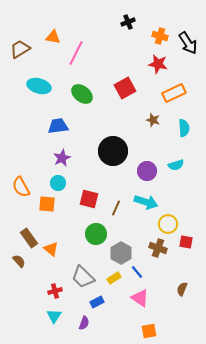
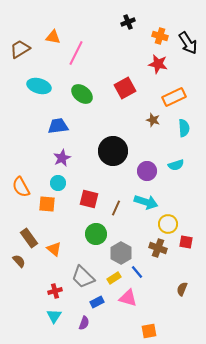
orange rectangle at (174, 93): moved 4 px down
orange triangle at (51, 249): moved 3 px right
pink triangle at (140, 298): moved 12 px left; rotated 18 degrees counterclockwise
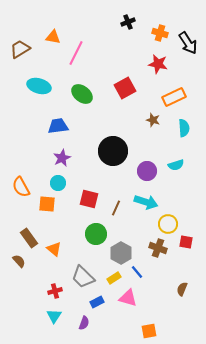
orange cross at (160, 36): moved 3 px up
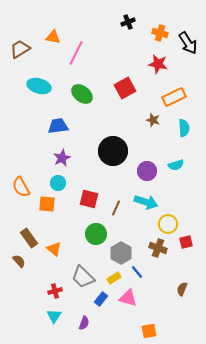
red square at (186, 242): rotated 24 degrees counterclockwise
blue rectangle at (97, 302): moved 4 px right, 3 px up; rotated 24 degrees counterclockwise
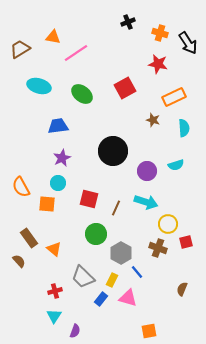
pink line at (76, 53): rotated 30 degrees clockwise
yellow rectangle at (114, 278): moved 2 px left, 2 px down; rotated 32 degrees counterclockwise
purple semicircle at (84, 323): moved 9 px left, 8 px down
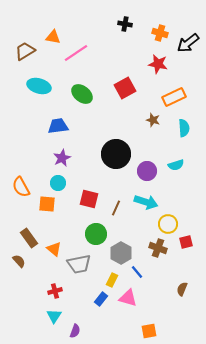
black cross at (128, 22): moved 3 px left, 2 px down; rotated 32 degrees clockwise
black arrow at (188, 43): rotated 85 degrees clockwise
brown trapezoid at (20, 49): moved 5 px right, 2 px down
black circle at (113, 151): moved 3 px right, 3 px down
gray trapezoid at (83, 277): moved 4 px left, 13 px up; rotated 55 degrees counterclockwise
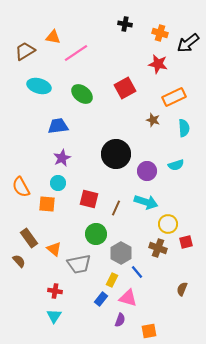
red cross at (55, 291): rotated 24 degrees clockwise
purple semicircle at (75, 331): moved 45 px right, 11 px up
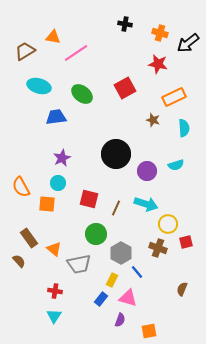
blue trapezoid at (58, 126): moved 2 px left, 9 px up
cyan arrow at (146, 202): moved 2 px down
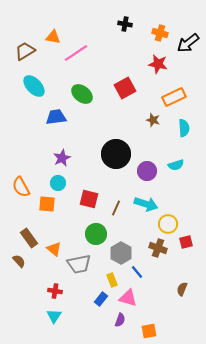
cyan ellipse at (39, 86): moved 5 px left; rotated 30 degrees clockwise
yellow rectangle at (112, 280): rotated 48 degrees counterclockwise
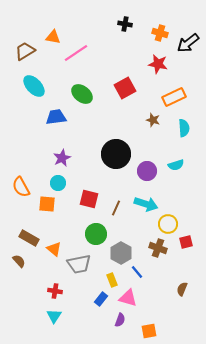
brown rectangle at (29, 238): rotated 24 degrees counterclockwise
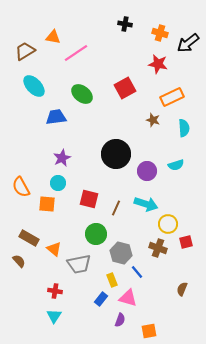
orange rectangle at (174, 97): moved 2 px left
gray hexagon at (121, 253): rotated 15 degrees counterclockwise
